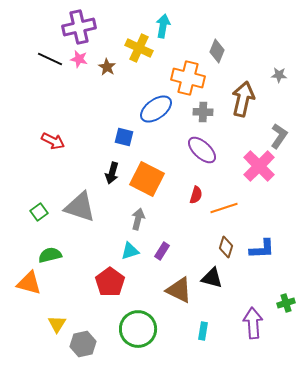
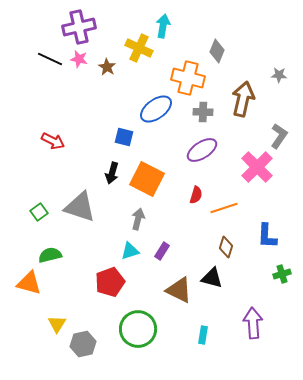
purple ellipse: rotated 76 degrees counterclockwise
pink cross: moved 2 px left, 1 px down
blue L-shape: moved 5 px right, 13 px up; rotated 96 degrees clockwise
red pentagon: rotated 16 degrees clockwise
green cross: moved 4 px left, 29 px up
cyan rectangle: moved 4 px down
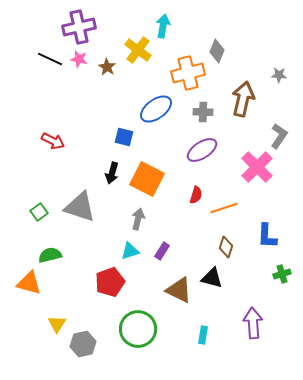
yellow cross: moved 1 px left, 2 px down; rotated 12 degrees clockwise
orange cross: moved 5 px up; rotated 28 degrees counterclockwise
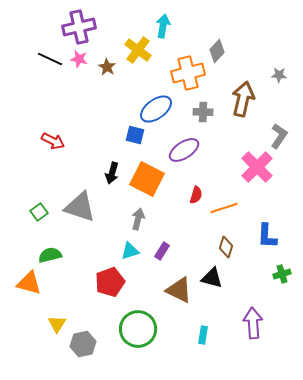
gray diamond: rotated 20 degrees clockwise
blue square: moved 11 px right, 2 px up
purple ellipse: moved 18 px left
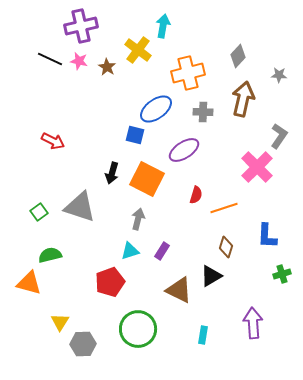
purple cross: moved 2 px right, 1 px up
gray diamond: moved 21 px right, 5 px down
pink star: moved 2 px down
black triangle: moved 1 px left, 2 px up; rotated 45 degrees counterclockwise
yellow triangle: moved 3 px right, 2 px up
gray hexagon: rotated 10 degrees clockwise
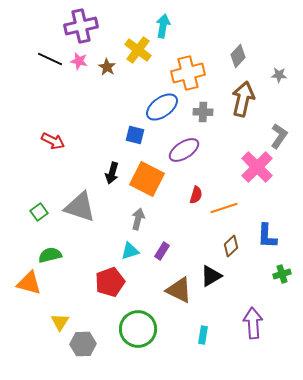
blue ellipse: moved 6 px right, 2 px up
brown diamond: moved 5 px right, 1 px up; rotated 30 degrees clockwise
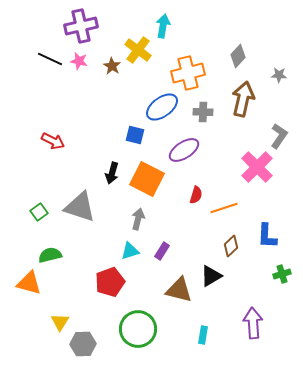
brown star: moved 5 px right, 1 px up
brown triangle: rotated 12 degrees counterclockwise
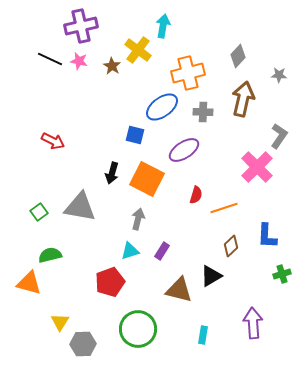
gray triangle: rotated 8 degrees counterclockwise
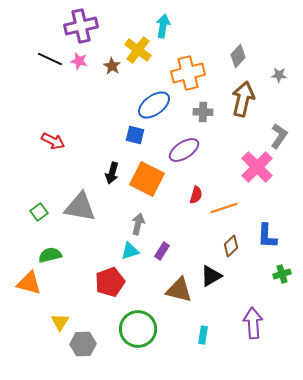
blue ellipse: moved 8 px left, 2 px up
gray arrow: moved 5 px down
